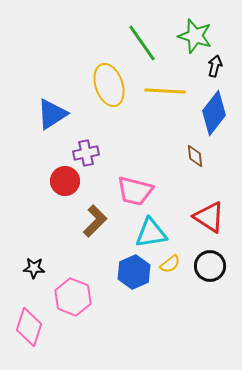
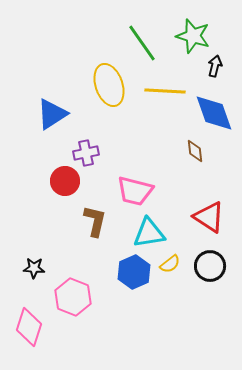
green star: moved 2 px left
blue diamond: rotated 57 degrees counterclockwise
brown diamond: moved 5 px up
brown L-shape: rotated 32 degrees counterclockwise
cyan triangle: moved 2 px left
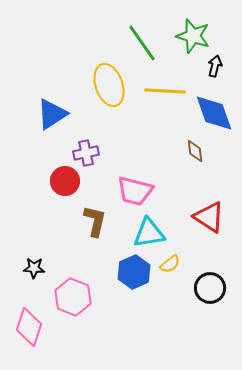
black circle: moved 22 px down
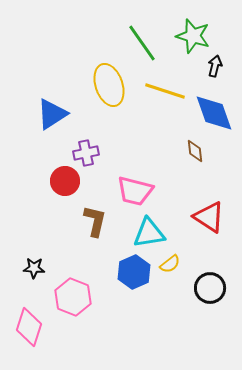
yellow line: rotated 15 degrees clockwise
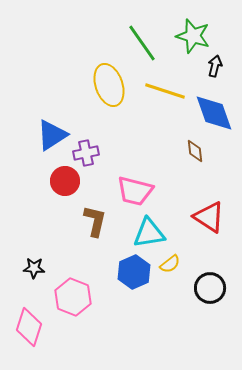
blue triangle: moved 21 px down
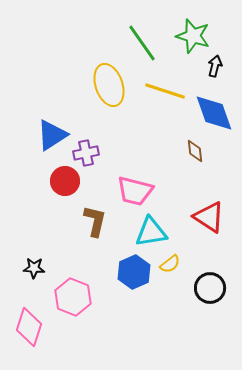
cyan triangle: moved 2 px right, 1 px up
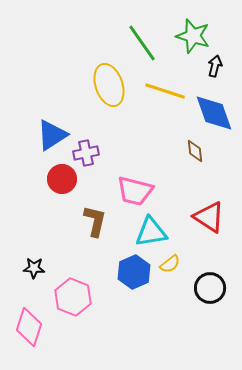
red circle: moved 3 px left, 2 px up
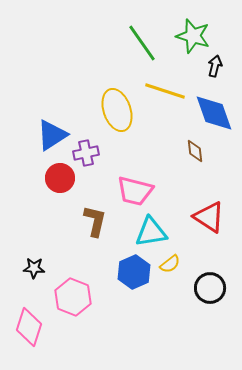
yellow ellipse: moved 8 px right, 25 px down
red circle: moved 2 px left, 1 px up
